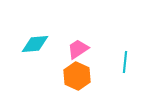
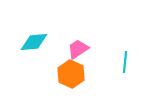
cyan diamond: moved 1 px left, 2 px up
orange hexagon: moved 6 px left, 2 px up
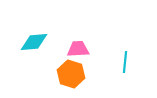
pink trapezoid: rotated 30 degrees clockwise
orange hexagon: rotated 8 degrees counterclockwise
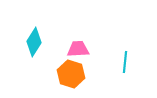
cyan diamond: rotated 52 degrees counterclockwise
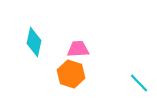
cyan diamond: rotated 20 degrees counterclockwise
cyan line: moved 14 px right, 21 px down; rotated 50 degrees counterclockwise
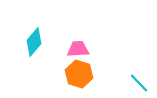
cyan diamond: rotated 28 degrees clockwise
orange hexagon: moved 8 px right
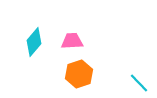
pink trapezoid: moved 6 px left, 8 px up
orange hexagon: rotated 24 degrees clockwise
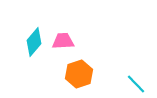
pink trapezoid: moved 9 px left
cyan line: moved 3 px left, 1 px down
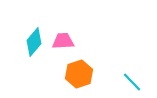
cyan line: moved 4 px left, 2 px up
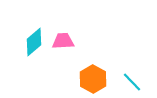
cyan diamond: rotated 8 degrees clockwise
orange hexagon: moved 14 px right, 5 px down; rotated 12 degrees counterclockwise
